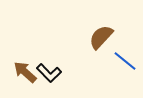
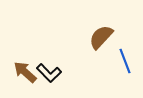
blue line: rotated 30 degrees clockwise
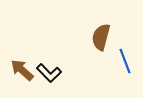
brown semicircle: rotated 28 degrees counterclockwise
brown arrow: moved 3 px left, 2 px up
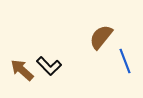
brown semicircle: rotated 24 degrees clockwise
black L-shape: moved 7 px up
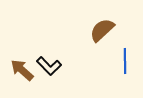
brown semicircle: moved 1 px right, 7 px up; rotated 8 degrees clockwise
blue line: rotated 20 degrees clockwise
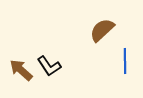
black L-shape: rotated 10 degrees clockwise
brown arrow: moved 1 px left
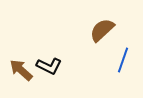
blue line: moved 2 px left, 1 px up; rotated 20 degrees clockwise
black L-shape: rotated 30 degrees counterclockwise
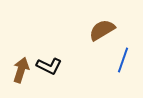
brown semicircle: rotated 12 degrees clockwise
brown arrow: rotated 65 degrees clockwise
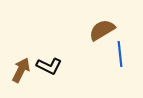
blue line: moved 3 px left, 6 px up; rotated 25 degrees counterclockwise
brown arrow: rotated 10 degrees clockwise
